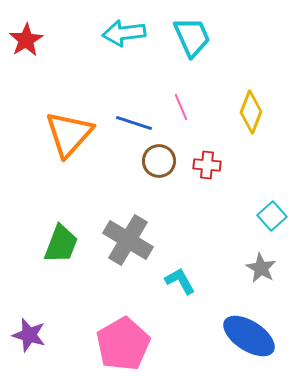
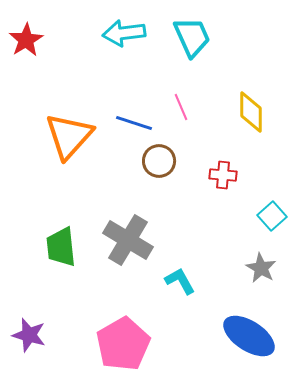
yellow diamond: rotated 21 degrees counterclockwise
orange triangle: moved 2 px down
red cross: moved 16 px right, 10 px down
green trapezoid: moved 3 px down; rotated 153 degrees clockwise
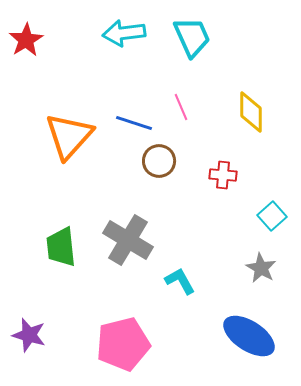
pink pentagon: rotated 16 degrees clockwise
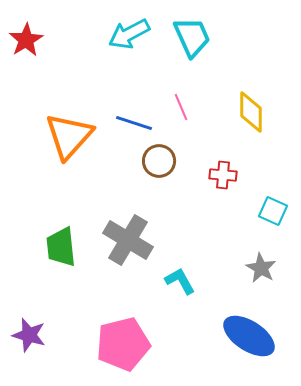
cyan arrow: moved 5 px right, 1 px down; rotated 21 degrees counterclockwise
cyan square: moved 1 px right, 5 px up; rotated 24 degrees counterclockwise
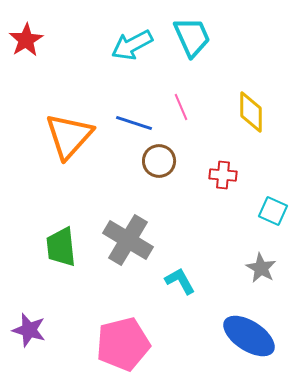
cyan arrow: moved 3 px right, 11 px down
purple star: moved 5 px up
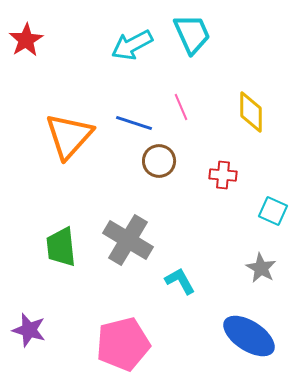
cyan trapezoid: moved 3 px up
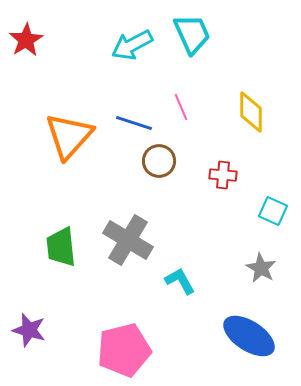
pink pentagon: moved 1 px right, 6 px down
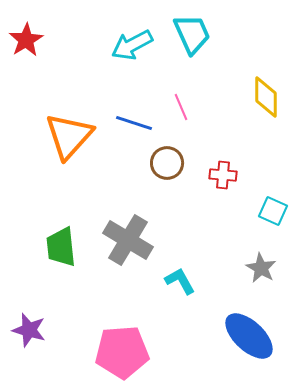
yellow diamond: moved 15 px right, 15 px up
brown circle: moved 8 px right, 2 px down
blue ellipse: rotated 10 degrees clockwise
pink pentagon: moved 2 px left, 2 px down; rotated 10 degrees clockwise
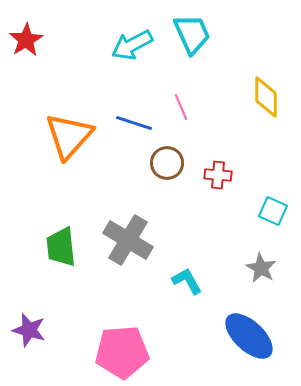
red cross: moved 5 px left
cyan L-shape: moved 7 px right
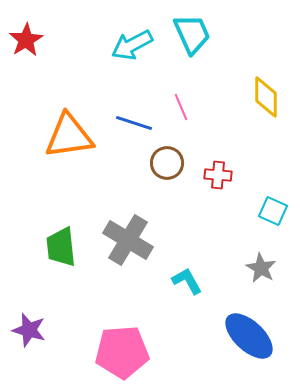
orange triangle: rotated 40 degrees clockwise
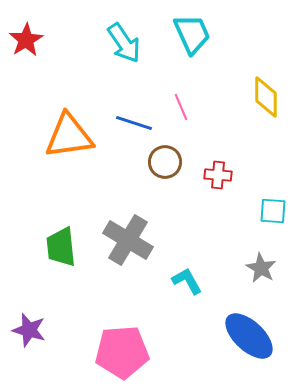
cyan arrow: moved 8 px left, 2 px up; rotated 96 degrees counterclockwise
brown circle: moved 2 px left, 1 px up
cyan square: rotated 20 degrees counterclockwise
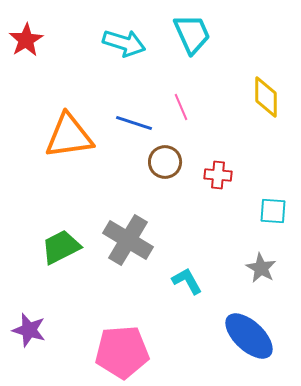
cyan arrow: rotated 39 degrees counterclockwise
green trapezoid: rotated 69 degrees clockwise
